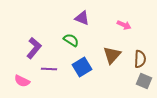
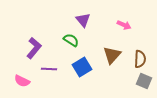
purple triangle: moved 1 px right, 2 px down; rotated 28 degrees clockwise
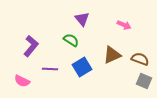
purple triangle: moved 1 px left, 1 px up
purple L-shape: moved 3 px left, 2 px up
brown triangle: rotated 24 degrees clockwise
brown semicircle: rotated 72 degrees counterclockwise
purple line: moved 1 px right
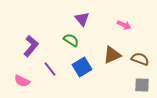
purple line: rotated 49 degrees clockwise
gray square: moved 2 px left, 4 px down; rotated 21 degrees counterclockwise
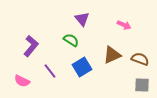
purple line: moved 2 px down
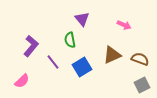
green semicircle: moved 1 px left; rotated 133 degrees counterclockwise
purple line: moved 3 px right, 9 px up
pink semicircle: rotated 70 degrees counterclockwise
gray square: rotated 28 degrees counterclockwise
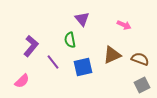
blue square: moved 1 px right; rotated 18 degrees clockwise
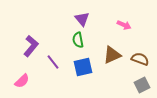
green semicircle: moved 8 px right
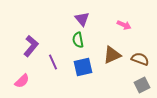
purple line: rotated 14 degrees clockwise
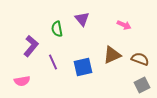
green semicircle: moved 21 px left, 11 px up
pink semicircle: rotated 35 degrees clockwise
